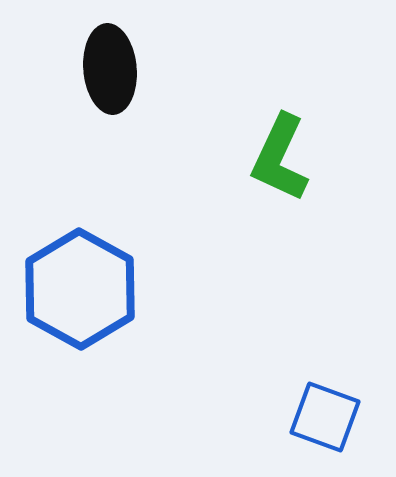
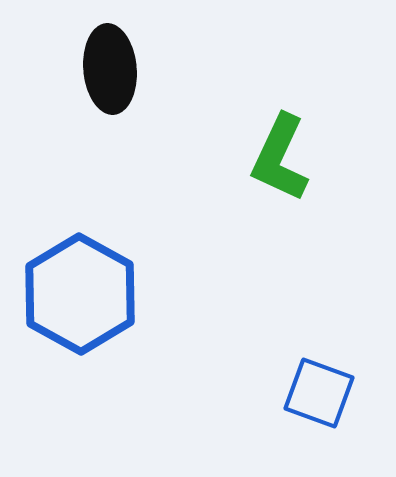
blue hexagon: moved 5 px down
blue square: moved 6 px left, 24 px up
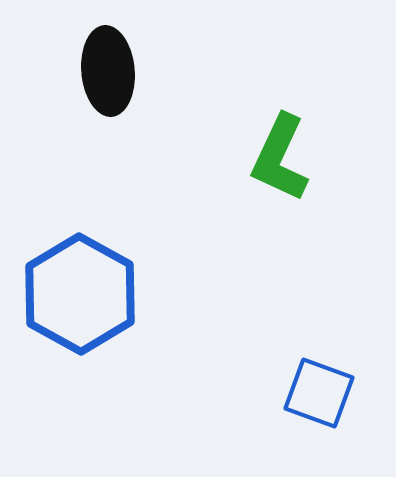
black ellipse: moved 2 px left, 2 px down
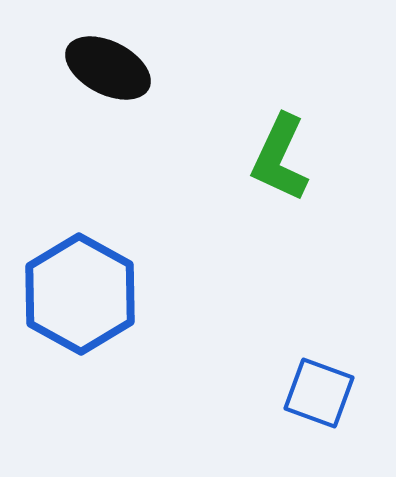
black ellipse: moved 3 px up; rotated 58 degrees counterclockwise
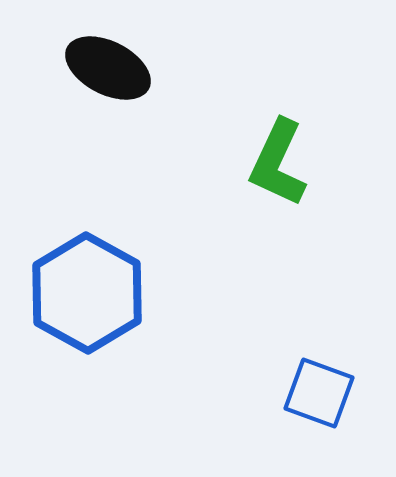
green L-shape: moved 2 px left, 5 px down
blue hexagon: moved 7 px right, 1 px up
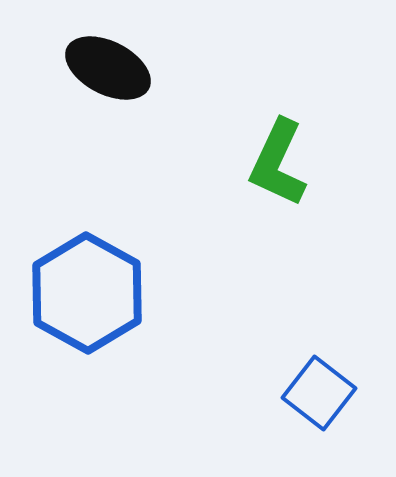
blue square: rotated 18 degrees clockwise
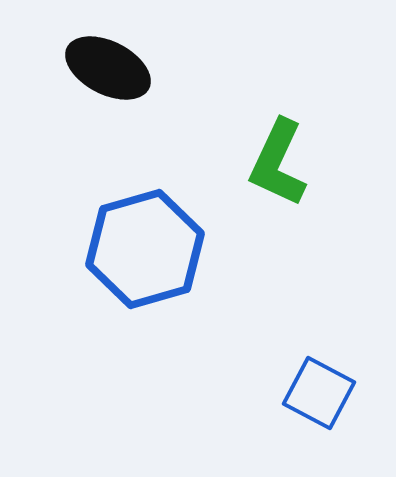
blue hexagon: moved 58 px right, 44 px up; rotated 15 degrees clockwise
blue square: rotated 10 degrees counterclockwise
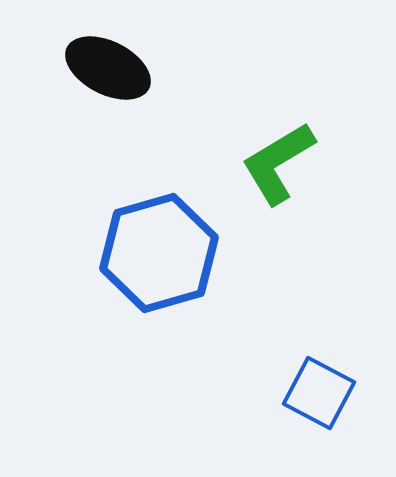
green L-shape: rotated 34 degrees clockwise
blue hexagon: moved 14 px right, 4 px down
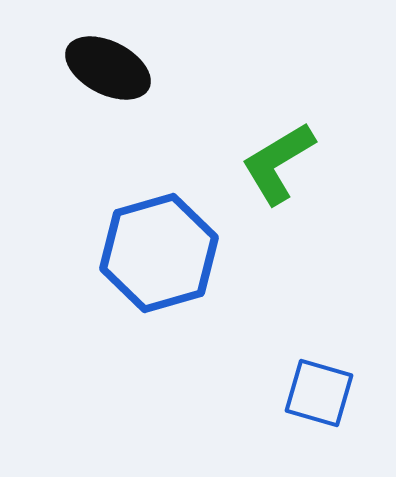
blue square: rotated 12 degrees counterclockwise
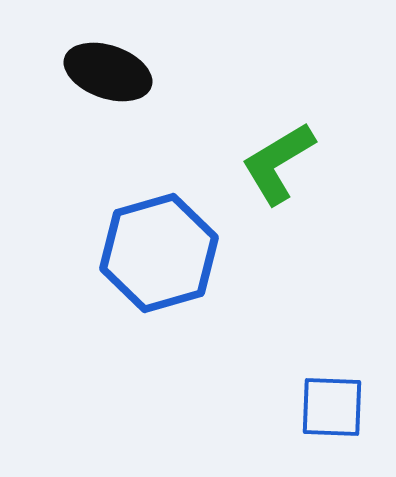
black ellipse: moved 4 px down; rotated 8 degrees counterclockwise
blue square: moved 13 px right, 14 px down; rotated 14 degrees counterclockwise
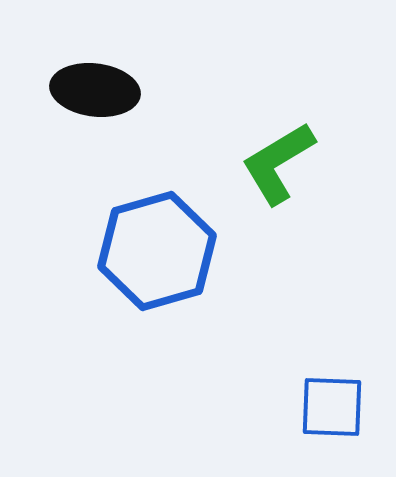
black ellipse: moved 13 px left, 18 px down; rotated 12 degrees counterclockwise
blue hexagon: moved 2 px left, 2 px up
